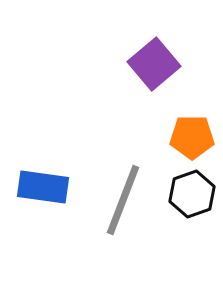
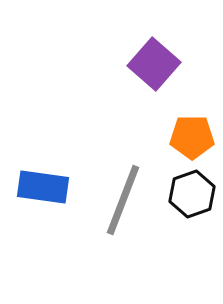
purple square: rotated 9 degrees counterclockwise
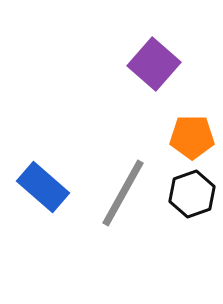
blue rectangle: rotated 33 degrees clockwise
gray line: moved 7 px up; rotated 8 degrees clockwise
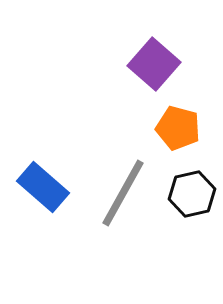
orange pentagon: moved 14 px left, 9 px up; rotated 15 degrees clockwise
black hexagon: rotated 6 degrees clockwise
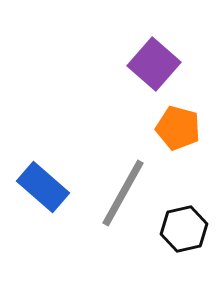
black hexagon: moved 8 px left, 35 px down
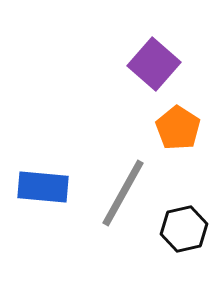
orange pentagon: rotated 18 degrees clockwise
blue rectangle: rotated 36 degrees counterclockwise
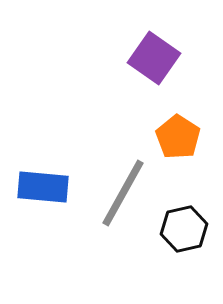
purple square: moved 6 px up; rotated 6 degrees counterclockwise
orange pentagon: moved 9 px down
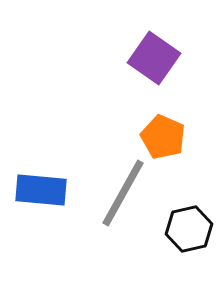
orange pentagon: moved 15 px left; rotated 9 degrees counterclockwise
blue rectangle: moved 2 px left, 3 px down
black hexagon: moved 5 px right
